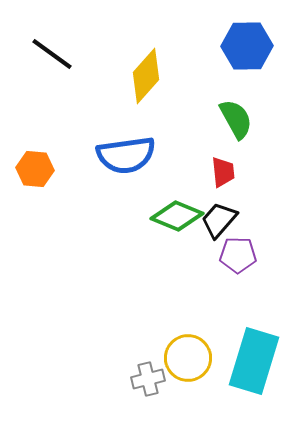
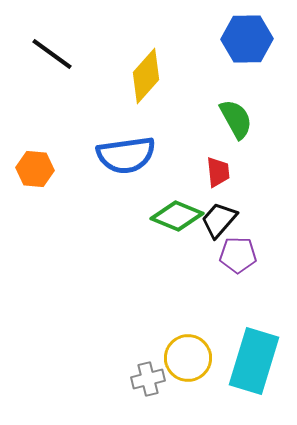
blue hexagon: moved 7 px up
red trapezoid: moved 5 px left
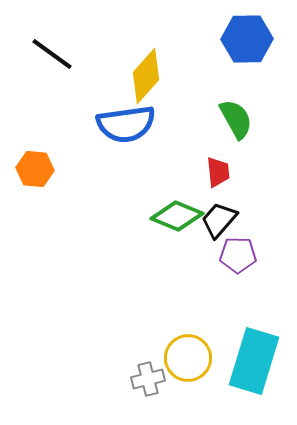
blue semicircle: moved 31 px up
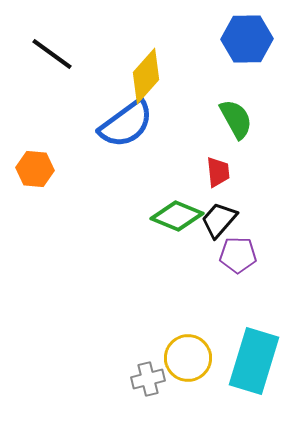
blue semicircle: rotated 28 degrees counterclockwise
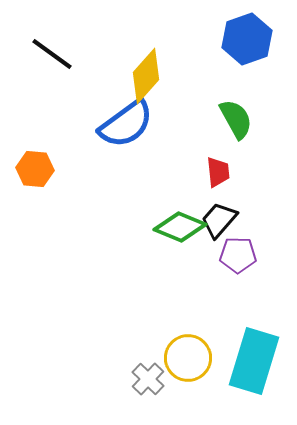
blue hexagon: rotated 18 degrees counterclockwise
green diamond: moved 3 px right, 11 px down
gray cross: rotated 32 degrees counterclockwise
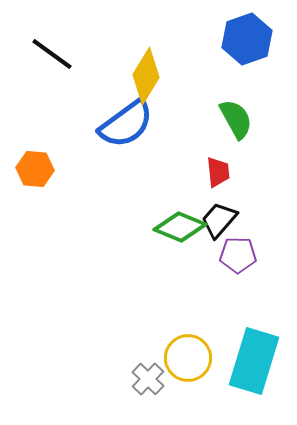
yellow diamond: rotated 10 degrees counterclockwise
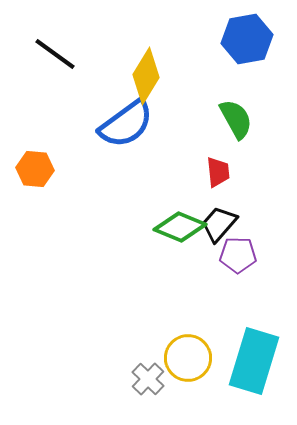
blue hexagon: rotated 9 degrees clockwise
black line: moved 3 px right
black trapezoid: moved 4 px down
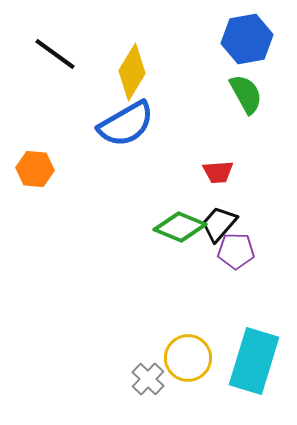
yellow diamond: moved 14 px left, 4 px up
green semicircle: moved 10 px right, 25 px up
blue semicircle: rotated 6 degrees clockwise
red trapezoid: rotated 92 degrees clockwise
purple pentagon: moved 2 px left, 4 px up
